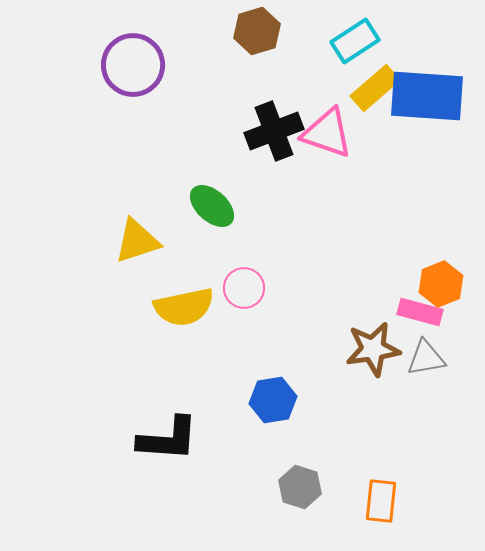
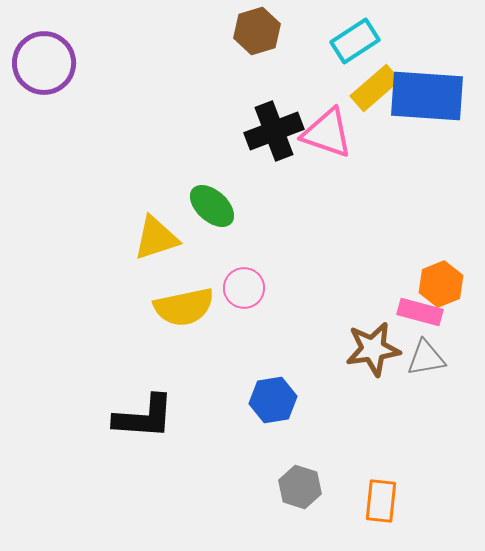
purple circle: moved 89 px left, 2 px up
yellow triangle: moved 19 px right, 3 px up
black L-shape: moved 24 px left, 22 px up
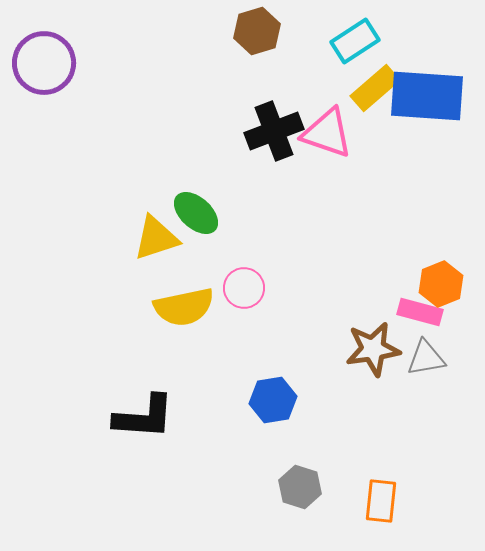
green ellipse: moved 16 px left, 7 px down
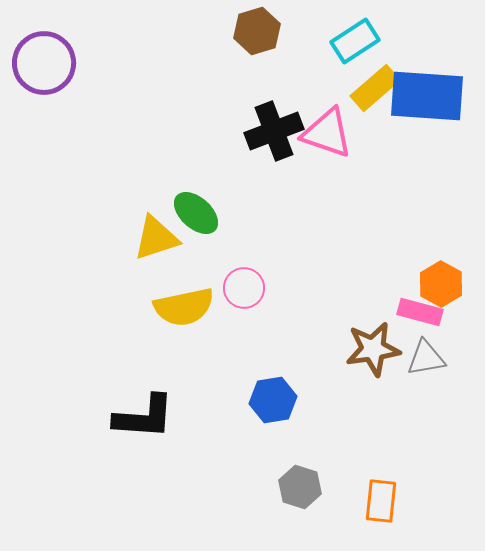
orange hexagon: rotated 9 degrees counterclockwise
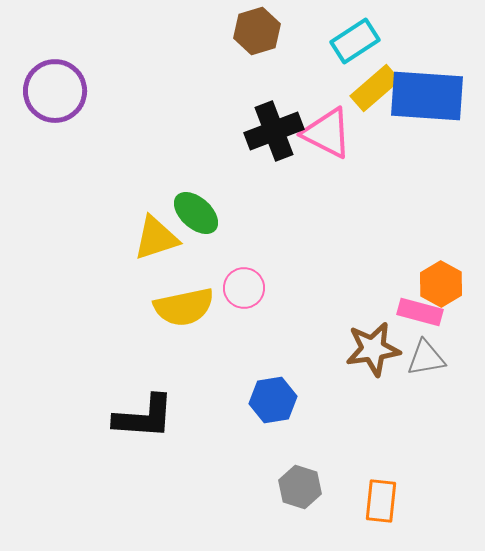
purple circle: moved 11 px right, 28 px down
pink triangle: rotated 8 degrees clockwise
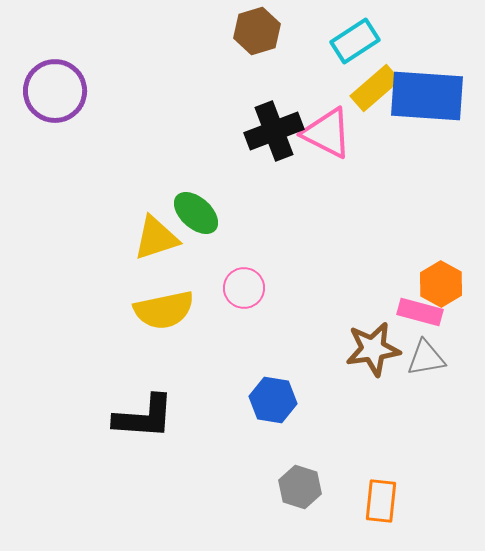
yellow semicircle: moved 20 px left, 3 px down
blue hexagon: rotated 18 degrees clockwise
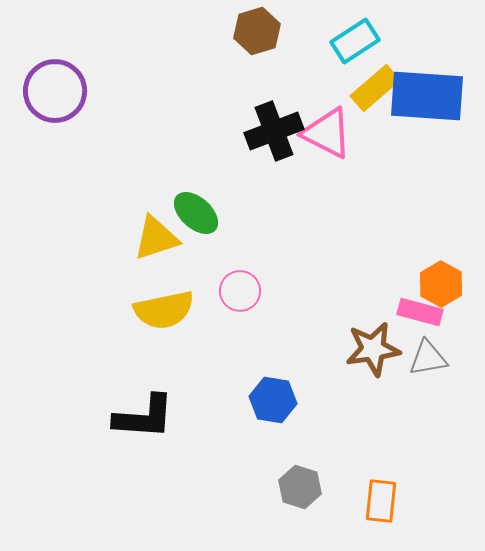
pink circle: moved 4 px left, 3 px down
gray triangle: moved 2 px right
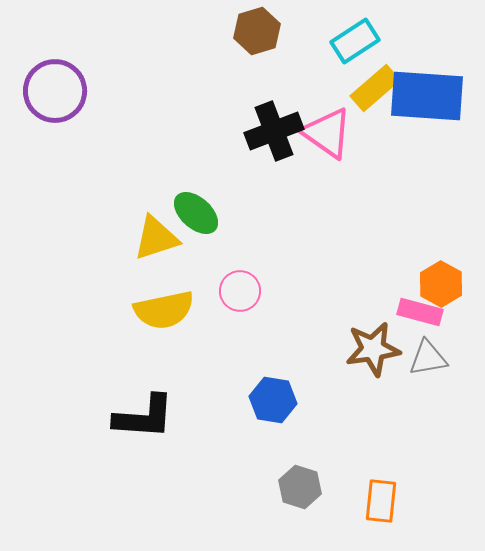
pink triangle: rotated 8 degrees clockwise
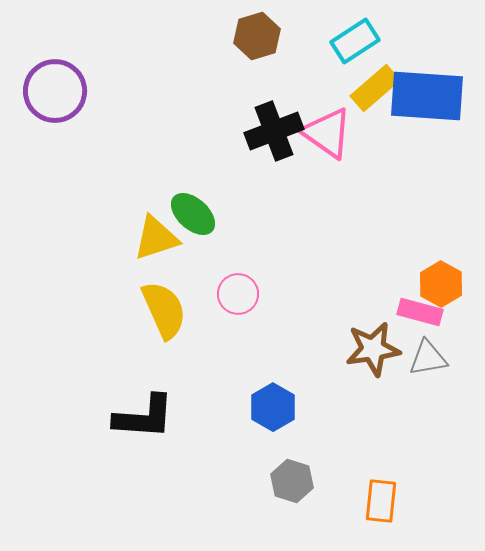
brown hexagon: moved 5 px down
green ellipse: moved 3 px left, 1 px down
pink circle: moved 2 px left, 3 px down
yellow semicircle: rotated 102 degrees counterclockwise
blue hexagon: moved 7 px down; rotated 21 degrees clockwise
gray hexagon: moved 8 px left, 6 px up
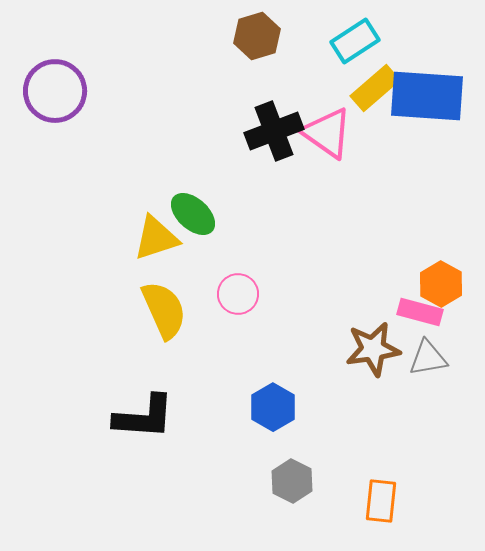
gray hexagon: rotated 9 degrees clockwise
